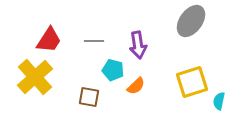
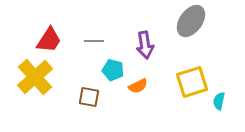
purple arrow: moved 7 px right
orange semicircle: moved 2 px right; rotated 18 degrees clockwise
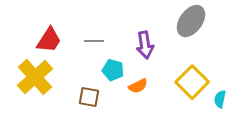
yellow square: rotated 28 degrees counterclockwise
cyan semicircle: moved 1 px right, 2 px up
